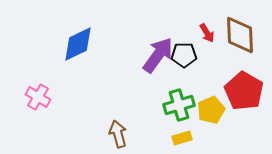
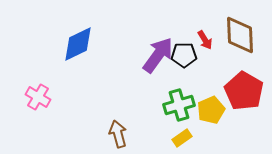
red arrow: moved 2 px left, 7 px down
yellow rectangle: rotated 18 degrees counterclockwise
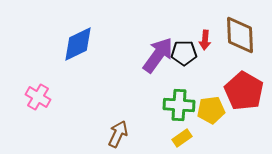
red arrow: rotated 36 degrees clockwise
black pentagon: moved 2 px up
green cross: rotated 20 degrees clockwise
yellow pentagon: rotated 16 degrees clockwise
brown arrow: rotated 40 degrees clockwise
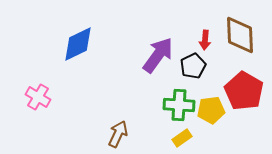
black pentagon: moved 9 px right, 13 px down; rotated 25 degrees counterclockwise
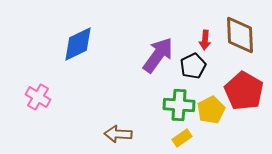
yellow pentagon: rotated 20 degrees counterclockwise
brown arrow: rotated 112 degrees counterclockwise
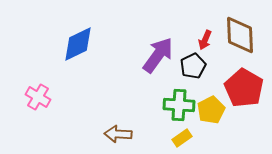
red arrow: rotated 18 degrees clockwise
red pentagon: moved 3 px up
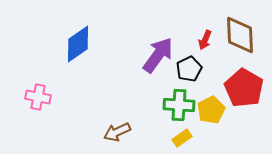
blue diamond: rotated 9 degrees counterclockwise
black pentagon: moved 4 px left, 3 px down
pink cross: rotated 20 degrees counterclockwise
brown arrow: moved 1 px left, 2 px up; rotated 28 degrees counterclockwise
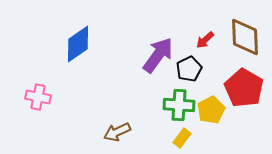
brown diamond: moved 5 px right, 2 px down
red arrow: rotated 24 degrees clockwise
yellow rectangle: rotated 18 degrees counterclockwise
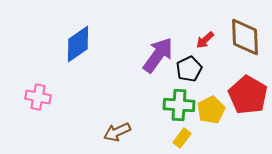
red pentagon: moved 4 px right, 7 px down
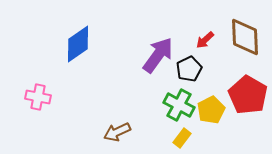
green cross: rotated 24 degrees clockwise
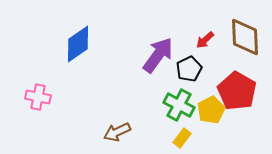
red pentagon: moved 11 px left, 4 px up
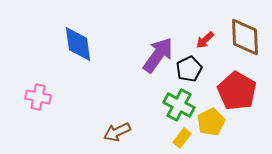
blue diamond: rotated 63 degrees counterclockwise
yellow pentagon: moved 12 px down
